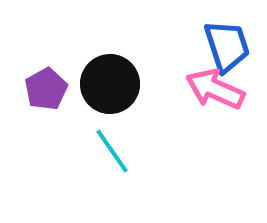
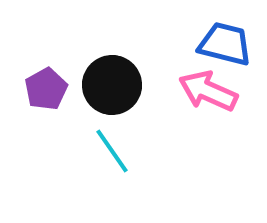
blue trapezoid: moved 2 px left, 2 px up; rotated 58 degrees counterclockwise
black circle: moved 2 px right, 1 px down
pink arrow: moved 7 px left, 2 px down
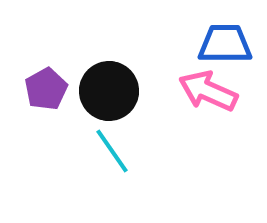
blue trapezoid: rotated 14 degrees counterclockwise
black circle: moved 3 px left, 6 px down
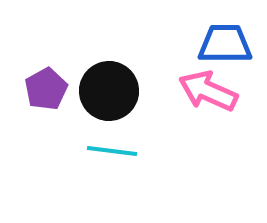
cyan line: rotated 48 degrees counterclockwise
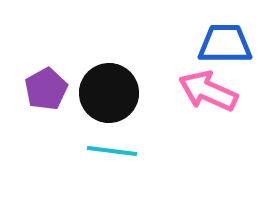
black circle: moved 2 px down
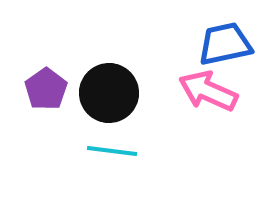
blue trapezoid: rotated 12 degrees counterclockwise
purple pentagon: rotated 6 degrees counterclockwise
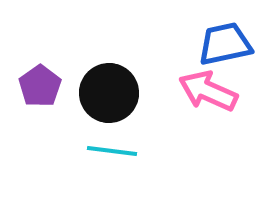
purple pentagon: moved 6 px left, 3 px up
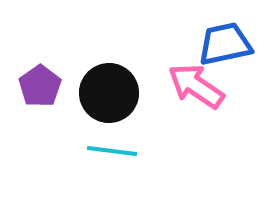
pink arrow: moved 12 px left, 5 px up; rotated 10 degrees clockwise
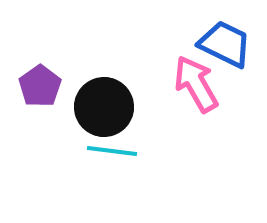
blue trapezoid: rotated 38 degrees clockwise
pink arrow: moved 2 px up; rotated 26 degrees clockwise
black circle: moved 5 px left, 14 px down
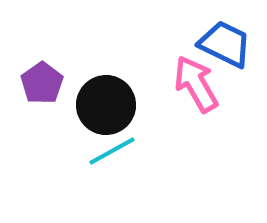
purple pentagon: moved 2 px right, 3 px up
black circle: moved 2 px right, 2 px up
cyan line: rotated 36 degrees counterclockwise
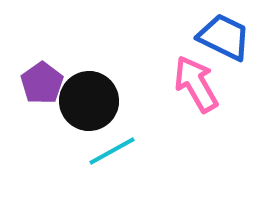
blue trapezoid: moved 1 px left, 7 px up
black circle: moved 17 px left, 4 px up
